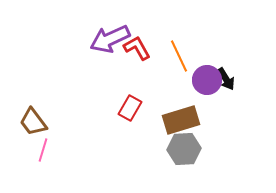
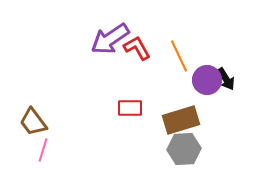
purple arrow: rotated 9 degrees counterclockwise
red rectangle: rotated 60 degrees clockwise
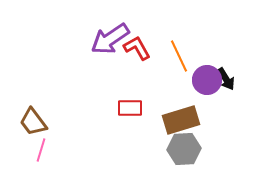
pink line: moved 2 px left
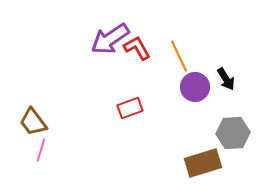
purple circle: moved 12 px left, 7 px down
red rectangle: rotated 20 degrees counterclockwise
brown rectangle: moved 22 px right, 43 px down
gray hexagon: moved 49 px right, 16 px up
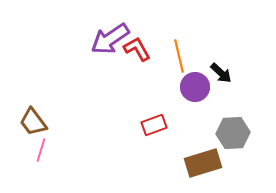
red L-shape: moved 1 px down
orange line: rotated 12 degrees clockwise
black arrow: moved 5 px left, 6 px up; rotated 15 degrees counterclockwise
red rectangle: moved 24 px right, 17 px down
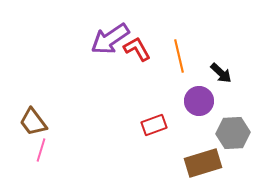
purple circle: moved 4 px right, 14 px down
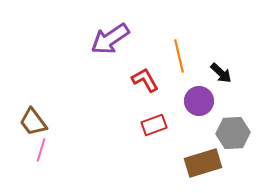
red L-shape: moved 8 px right, 31 px down
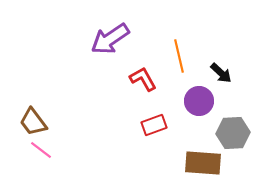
red L-shape: moved 2 px left, 1 px up
pink line: rotated 70 degrees counterclockwise
brown rectangle: rotated 21 degrees clockwise
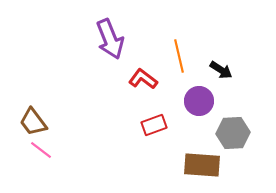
purple arrow: rotated 78 degrees counterclockwise
black arrow: moved 3 px up; rotated 10 degrees counterclockwise
red L-shape: rotated 24 degrees counterclockwise
brown rectangle: moved 1 px left, 2 px down
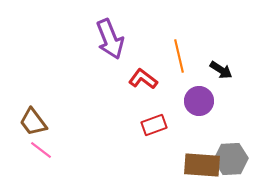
gray hexagon: moved 2 px left, 26 px down
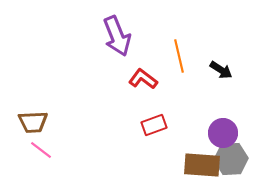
purple arrow: moved 7 px right, 3 px up
purple circle: moved 24 px right, 32 px down
brown trapezoid: rotated 56 degrees counterclockwise
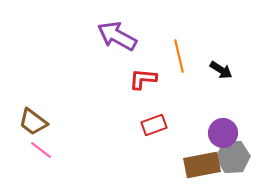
purple arrow: rotated 141 degrees clockwise
red L-shape: rotated 32 degrees counterclockwise
brown trapezoid: rotated 40 degrees clockwise
gray hexagon: moved 2 px right, 2 px up
brown rectangle: rotated 15 degrees counterclockwise
